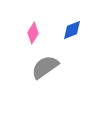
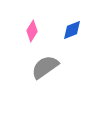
pink diamond: moved 1 px left, 2 px up
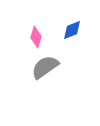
pink diamond: moved 4 px right, 6 px down; rotated 15 degrees counterclockwise
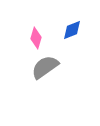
pink diamond: moved 1 px down
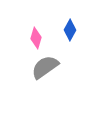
blue diamond: moved 2 px left; rotated 40 degrees counterclockwise
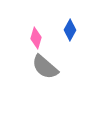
gray semicircle: rotated 104 degrees counterclockwise
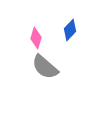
blue diamond: rotated 15 degrees clockwise
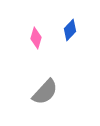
gray semicircle: moved 25 px down; rotated 88 degrees counterclockwise
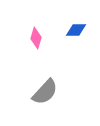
blue diamond: moved 6 px right; rotated 45 degrees clockwise
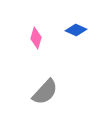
blue diamond: rotated 25 degrees clockwise
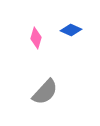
blue diamond: moved 5 px left
